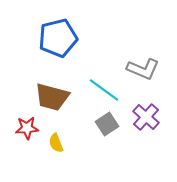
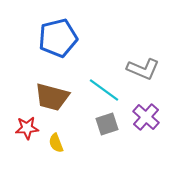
gray square: rotated 15 degrees clockwise
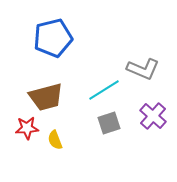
blue pentagon: moved 5 px left
cyan line: rotated 68 degrees counterclockwise
brown trapezoid: moved 6 px left; rotated 30 degrees counterclockwise
purple cross: moved 7 px right, 1 px up
gray square: moved 2 px right, 1 px up
yellow semicircle: moved 1 px left, 3 px up
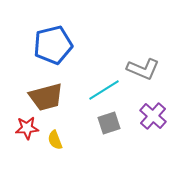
blue pentagon: moved 7 px down
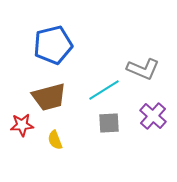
brown trapezoid: moved 3 px right
gray square: rotated 15 degrees clockwise
red star: moved 5 px left, 3 px up
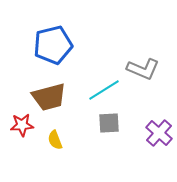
purple cross: moved 6 px right, 17 px down
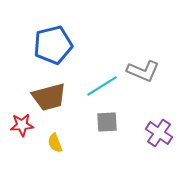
gray L-shape: moved 2 px down
cyan line: moved 2 px left, 4 px up
gray square: moved 2 px left, 1 px up
purple cross: rotated 8 degrees counterclockwise
yellow semicircle: moved 3 px down
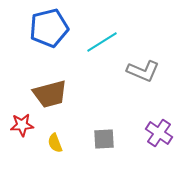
blue pentagon: moved 4 px left, 17 px up
cyan line: moved 44 px up
brown trapezoid: moved 1 px right, 3 px up
gray square: moved 3 px left, 17 px down
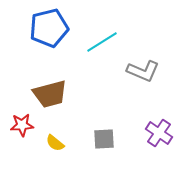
yellow semicircle: rotated 30 degrees counterclockwise
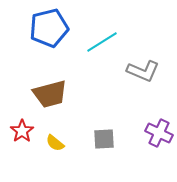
red star: moved 6 px down; rotated 30 degrees counterclockwise
purple cross: rotated 8 degrees counterclockwise
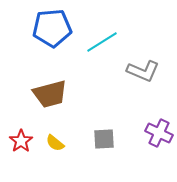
blue pentagon: moved 3 px right; rotated 9 degrees clockwise
red star: moved 1 px left, 10 px down
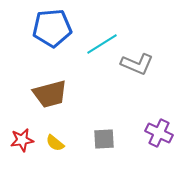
cyan line: moved 2 px down
gray L-shape: moved 6 px left, 7 px up
red star: moved 1 px right, 1 px up; rotated 25 degrees clockwise
